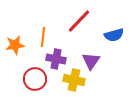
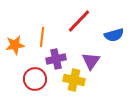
orange line: moved 1 px left
purple cross: rotated 24 degrees counterclockwise
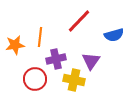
orange line: moved 2 px left
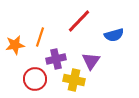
orange line: rotated 12 degrees clockwise
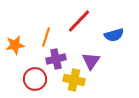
orange line: moved 6 px right
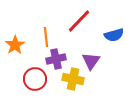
orange line: rotated 24 degrees counterclockwise
orange star: rotated 24 degrees counterclockwise
yellow cross: moved 1 px left, 1 px up
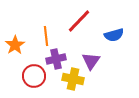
orange line: moved 1 px up
red circle: moved 1 px left, 3 px up
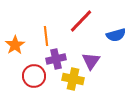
red line: moved 2 px right
blue semicircle: moved 2 px right
